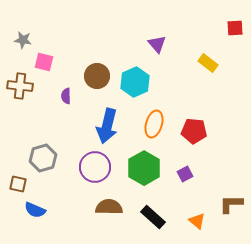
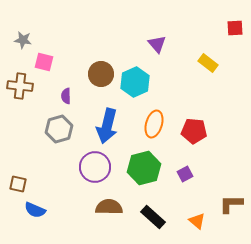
brown circle: moved 4 px right, 2 px up
gray hexagon: moved 16 px right, 29 px up
green hexagon: rotated 16 degrees clockwise
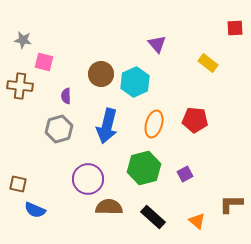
red pentagon: moved 1 px right, 11 px up
purple circle: moved 7 px left, 12 px down
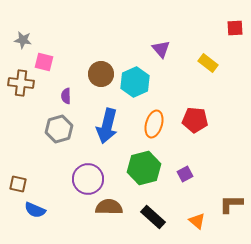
purple triangle: moved 4 px right, 5 px down
brown cross: moved 1 px right, 3 px up
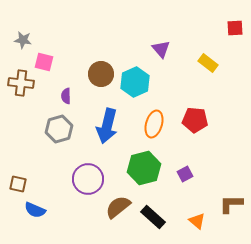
brown semicircle: moved 9 px right; rotated 40 degrees counterclockwise
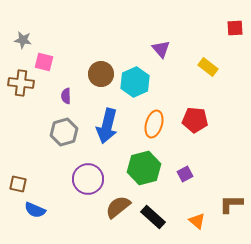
yellow rectangle: moved 4 px down
gray hexagon: moved 5 px right, 3 px down
